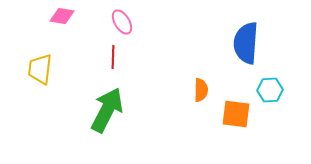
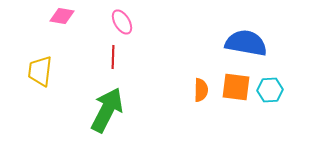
blue semicircle: rotated 96 degrees clockwise
yellow trapezoid: moved 2 px down
orange square: moved 27 px up
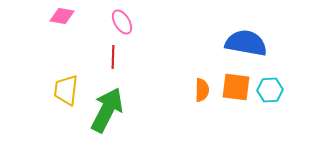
yellow trapezoid: moved 26 px right, 19 px down
orange semicircle: moved 1 px right
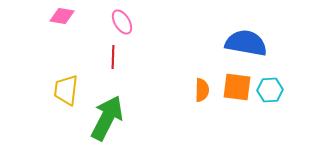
orange square: moved 1 px right
green arrow: moved 8 px down
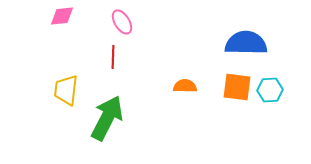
pink diamond: rotated 15 degrees counterclockwise
blue semicircle: rotated 9 degrees counterclockwise
orange semicircle: moved 17 px left, 4 px up; rotated 90 degrees counterclockwise
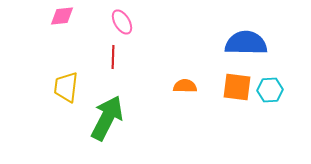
yellow trapezoid: moved 3 px up
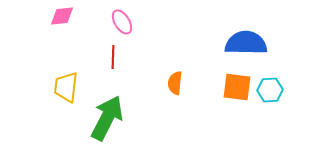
orange semicircle: moved 10 px left, 3 px up; rotated 85 degrees counterclockwise
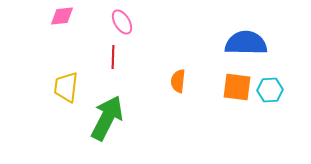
orange semicircle: moved 3 px right, 2 px up
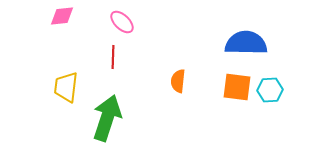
pink ellipse: rotated 15 degrees counterclockwise
green arrow: rotated 9 degrees counterclockwise
